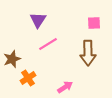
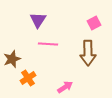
pink square: rotated 24 degrees counterclockwise
pink line: rotated 36 degrees clockwise
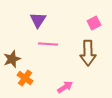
orange cross: moved 3 px left; rotated 21 degrees counterclockwise
